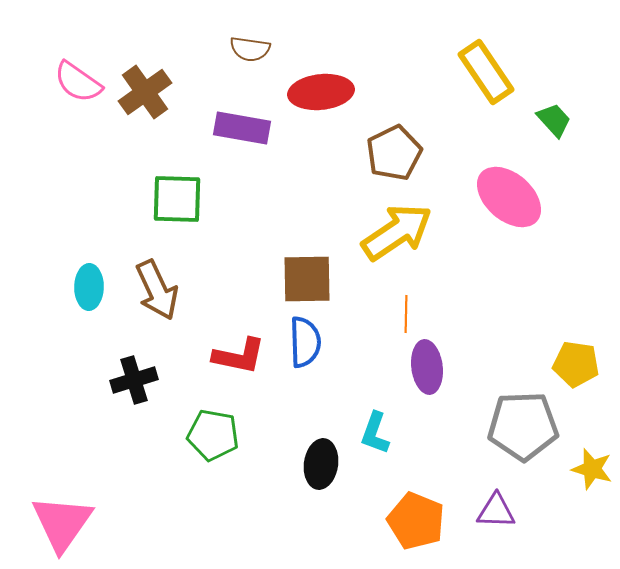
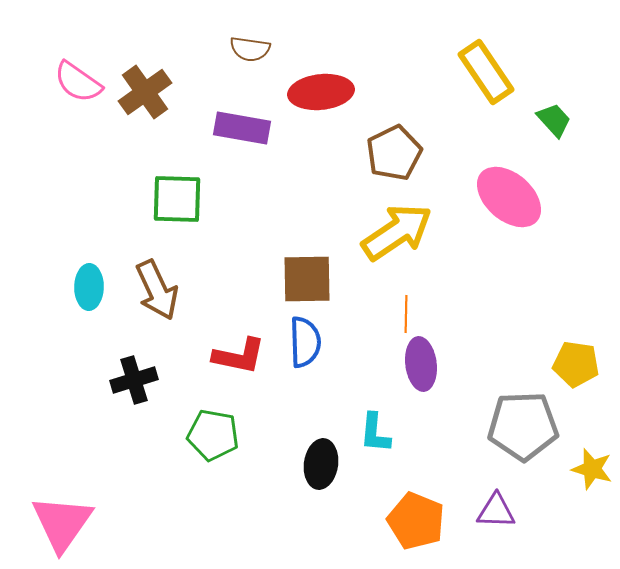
purple ellipse: moved 6 px left, 3 px up
cyan L-shape: rotated 15 degrees counterclockwise
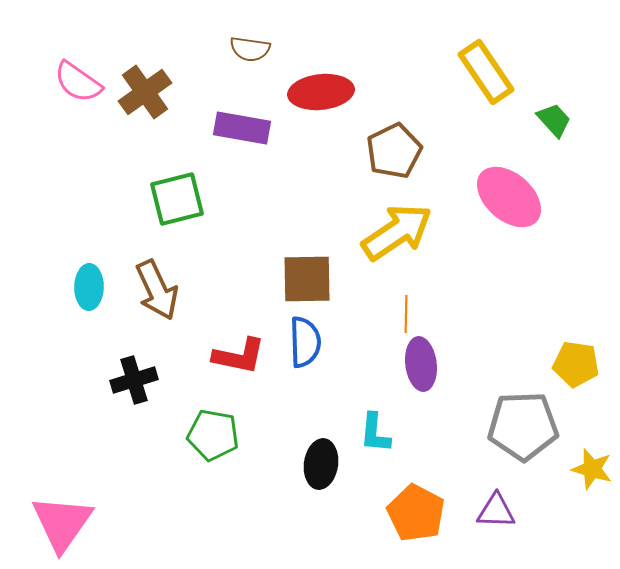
brown pentagon: moved 2 px up
green square: rotated 16 degrees counterclockwise
orange pentagon: moved 8 px up; rotated 6 degrees clockwise
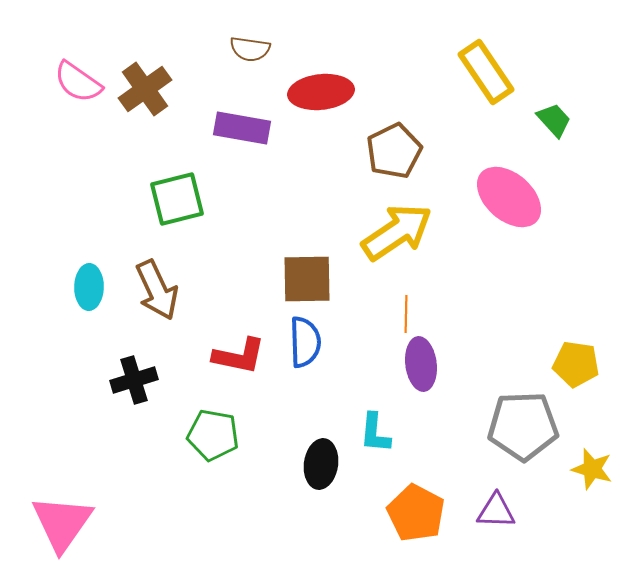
brown cross: moved 3 px up
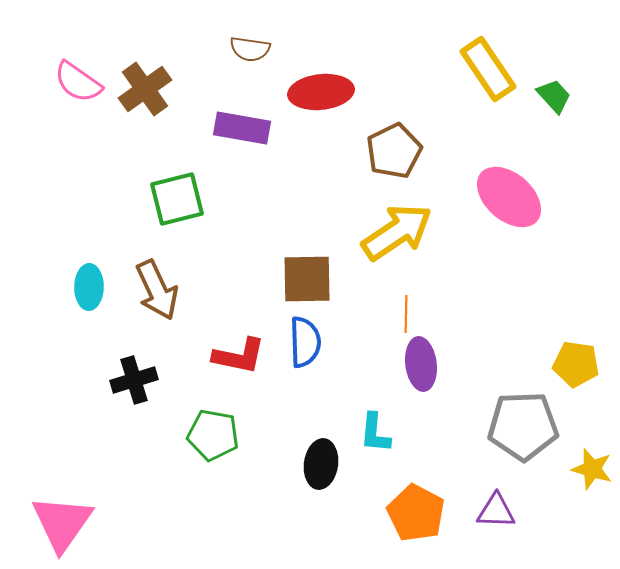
yellow rectangle: moved 2 px right, 3 px up
green trapezoid: moved 24 px up
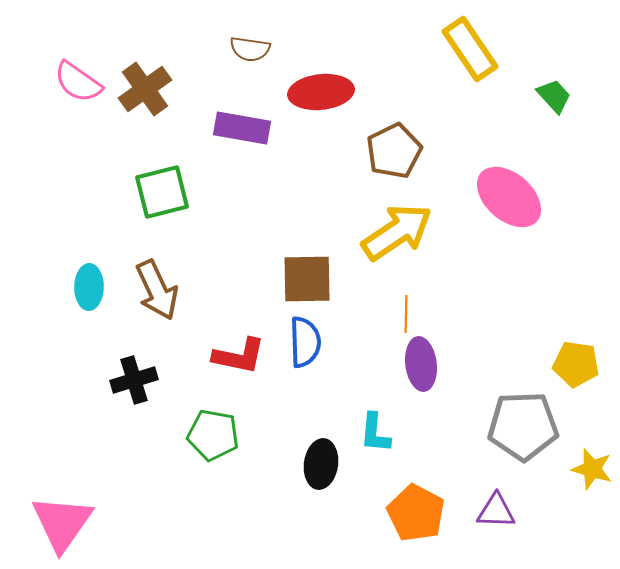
yellow rectangle: moved 18 px left, 20 px up
green square: moved 15 px left, 7 px up
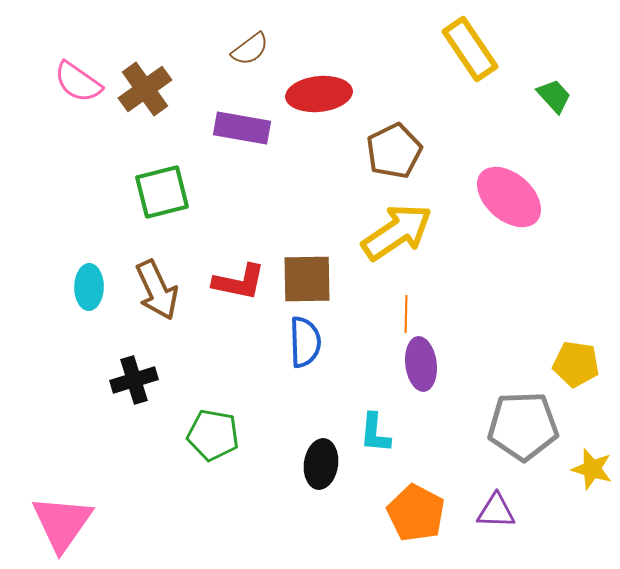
brown semicircle: rotated 45 degrees counterclockwise
red ellipse: moved 2 px left, 2 px down
red L-shape: moved 74 px up
